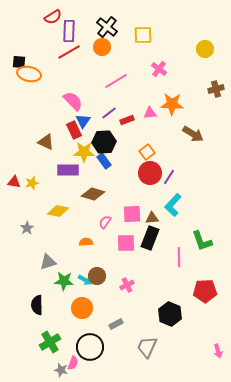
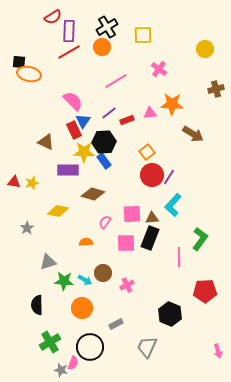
black cross at (107, 27): rotated 20 degrees clockwise
red circle at (150, 173): moved 2 px right, 2 px down
green L-shape at (202, 241): moved 2 px left, 2 px up; rotated 125 degrees counterclockwise
brown circle at (97, 276): moved 6 px right, 3 px up
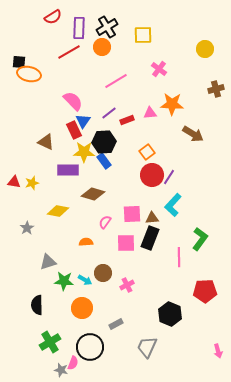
purple rectangle at (69, 31): moved 10 px right, 3 px up
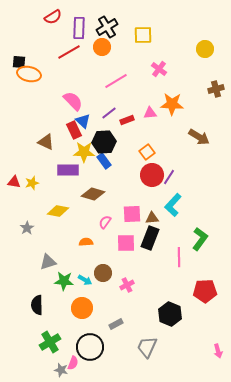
blue triangle at (83, 121): rotated 21 degrees counterclockwise
brown arrow at (193, 134): moved 6 px right, 3 px down
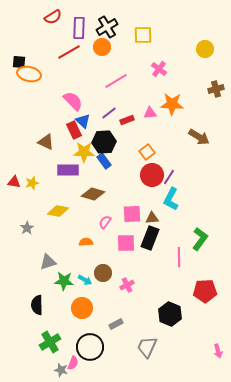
cyan L-shape at (173, 205): moved 2 px left, 6 px up; rotated 15 degrees counterclockwise
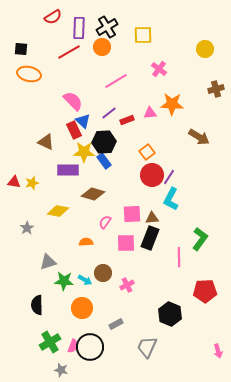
black square at (19, 62): moved 2 px right, 13 px up
pink semicircle at (73, 363): moved 17 px up
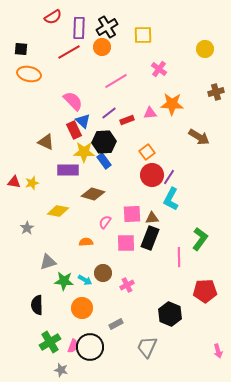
brown cross at (216, 89): moved 3 px down
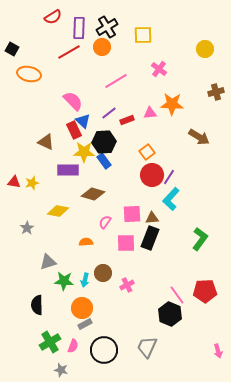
black square at (21, 49): moved 9 px left; rotated 24 degrees clockwise
cyan L-shape at (171, 199): rotated 15 degrees clockwise
pink line at (179, 257): moved 2 px left, 38 px down; rotated 36 degrees counterclockwise
cyan arrow at (85, 280): rotated 72 degrees clockwise
gray rectangle at (116, 324): moved 31 px left
black circle at (90, 347): moved 14 px right, 3 px down
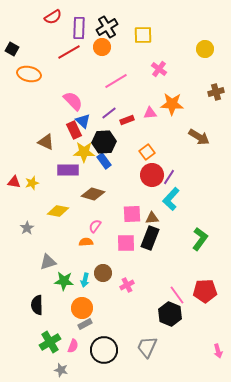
pink semicircle at (105, 222): moved 10 px left, 4 px down
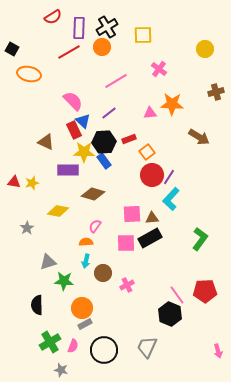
red rectangle at (127, 120): moved 2 px right, 19 px down
black rectangle at (150, 238): rotated 40 degrees clockwise
cyan arrow at (85, 280): moved 1 px right, 19 px up
